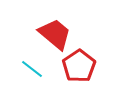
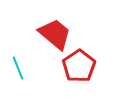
cyan line: moved 14 px left, 1 px up; rotated 30 degrees clockwise
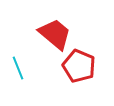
red pentagon: rotated 16 degrees counterclockwise
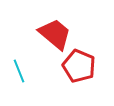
cyan line: moved 1 px right, 3 px down
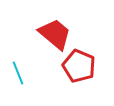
cyan line: moved 1 px left, 2 px down
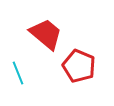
red trapezoid: moved 9 px left
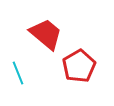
red pentagon: rotated 20 degrees clockwise
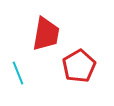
red trapezoid: rotated 60 degrees clockwise
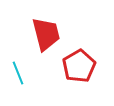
red trapezoid: rotated 24 degrees counterclockwise
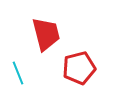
red pentagon: moved 2 px down; rotated 16 degrees clockwise
